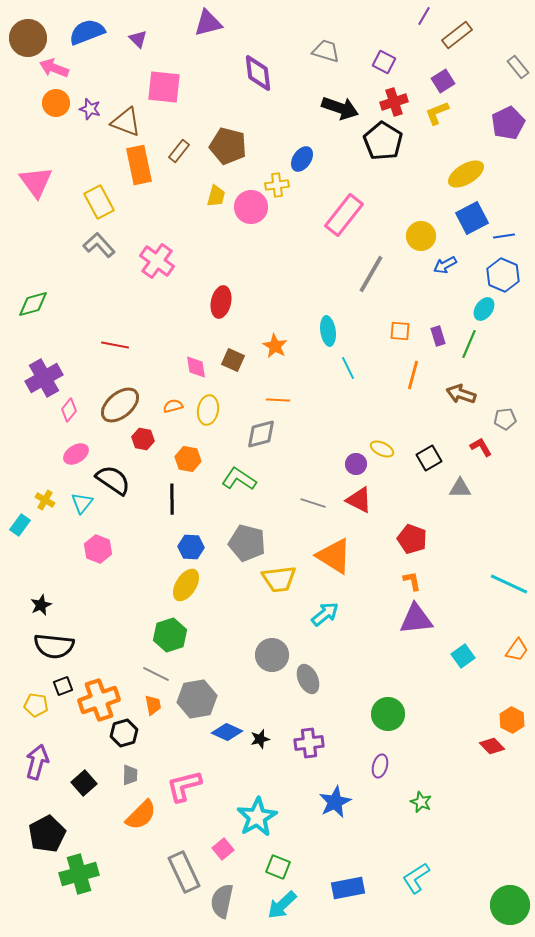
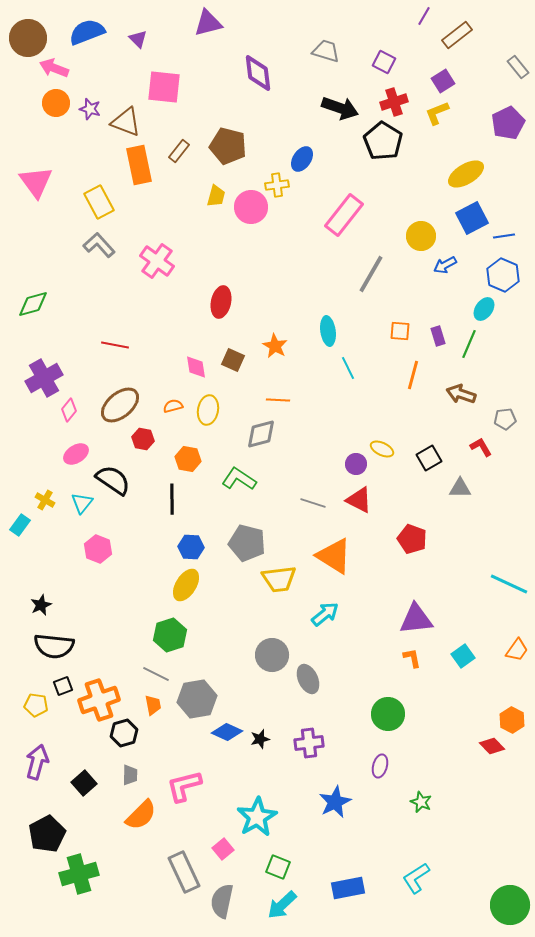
orange L-shape at (412, 581): moved 77 px down
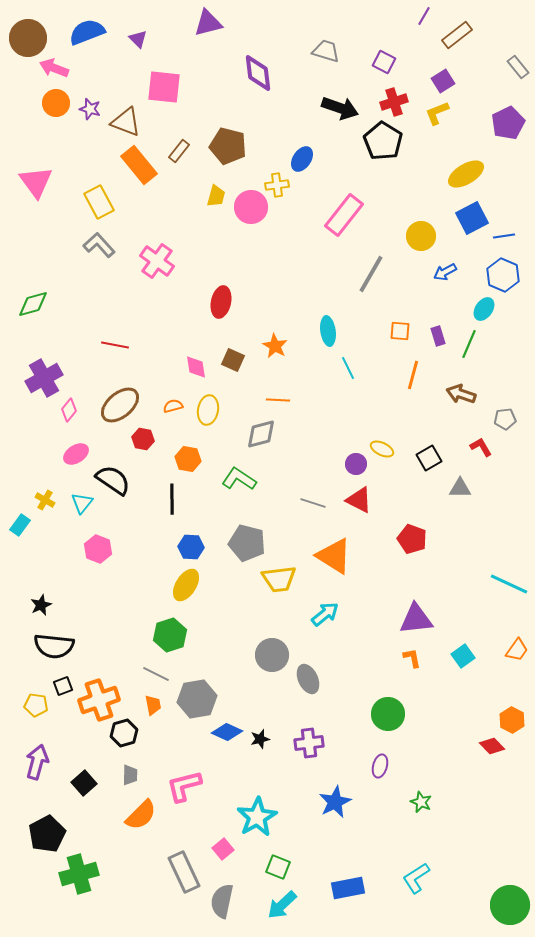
orange rectangle at (139, 165): rotated 27 degrees counterclockwise
blue arrow at (445, 265): moved 7 px down
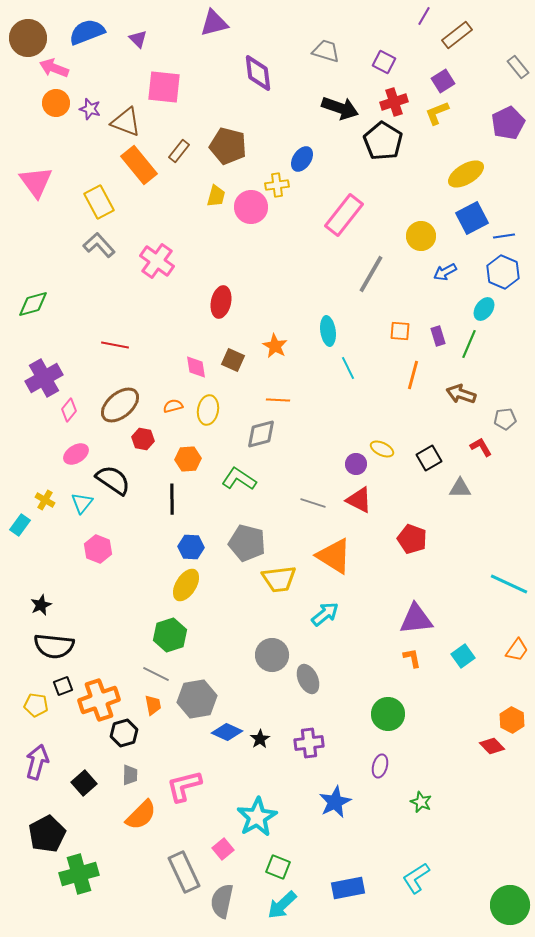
purple triangle at (208, 23): moved 6 px right
blue hexagon at (503, 275): moved 3 px up
orange hexagon at (188, 459): rotated 15 degrees counterclockwise
black star at (260, 739): rotated 18 degrees counterclockwise
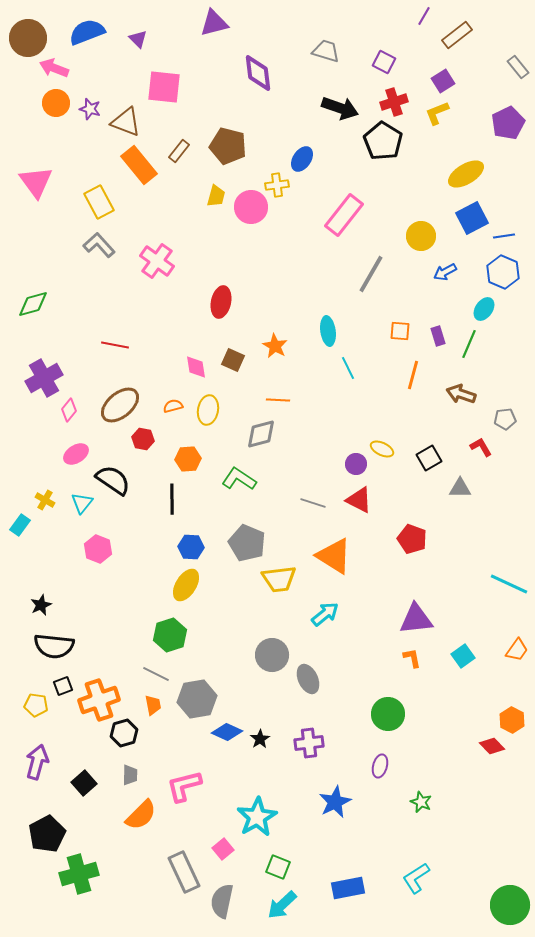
gray pentagon at (247, 543): rotated 9 degrees clockwise
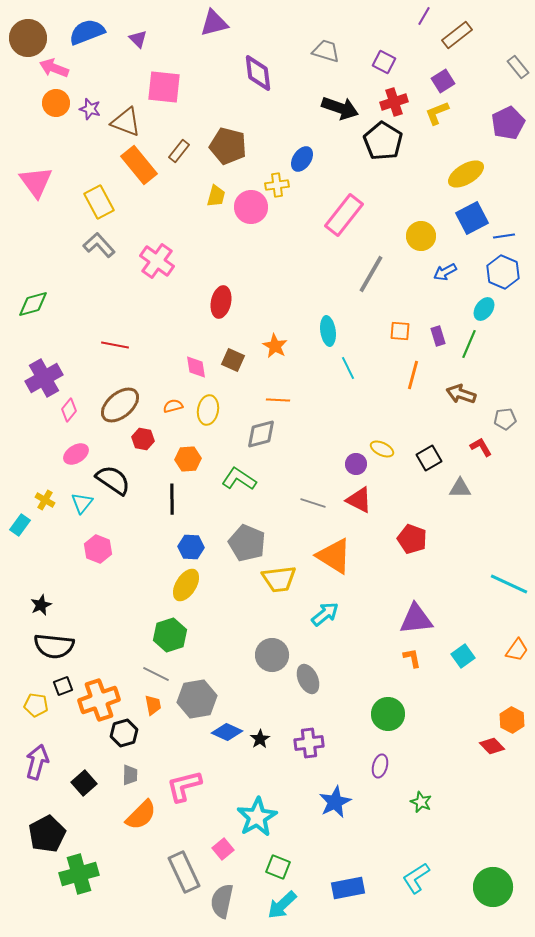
green circle at (510, 905): moved 17 px left, 18 px up
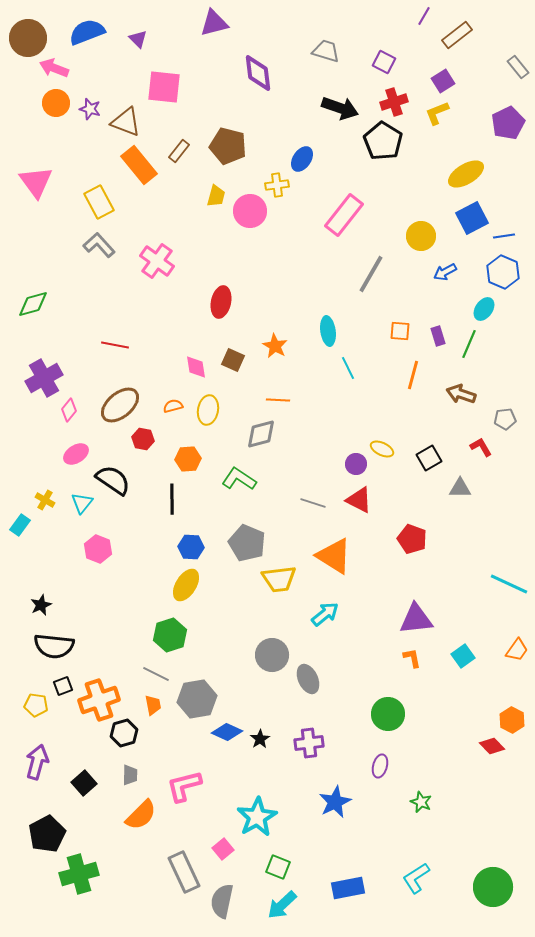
pink circle at (251, 207): moved 1 px left, 4 px down
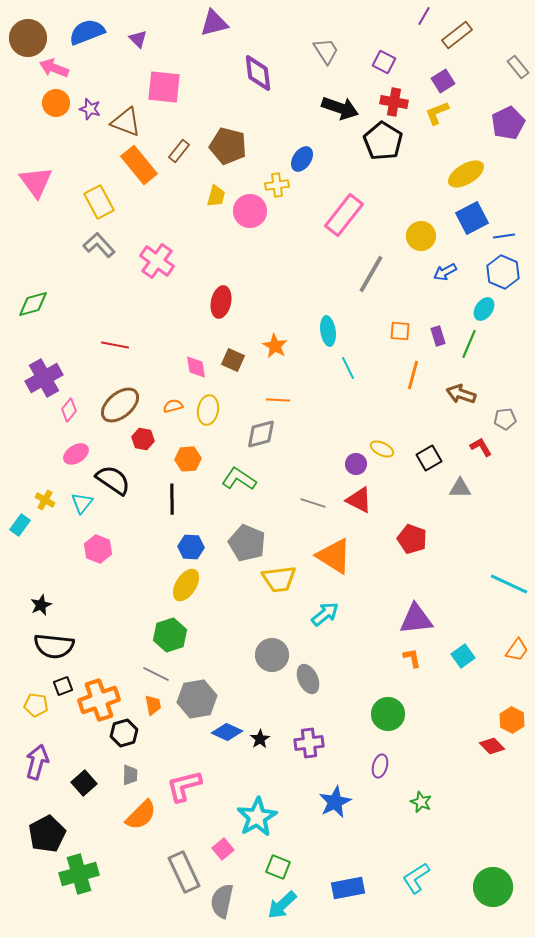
gray trapezoid at (326, 51): rotated 40 degrees clockwise
red cross at (394, 102): rotated 28 degrees clockwise
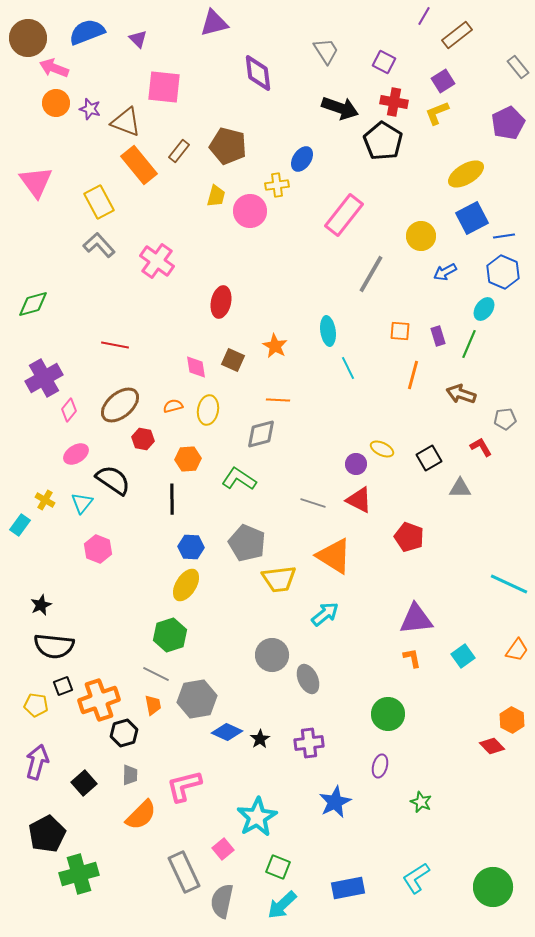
red pentagon at (412, 539): moved 3 px left, 2 px up
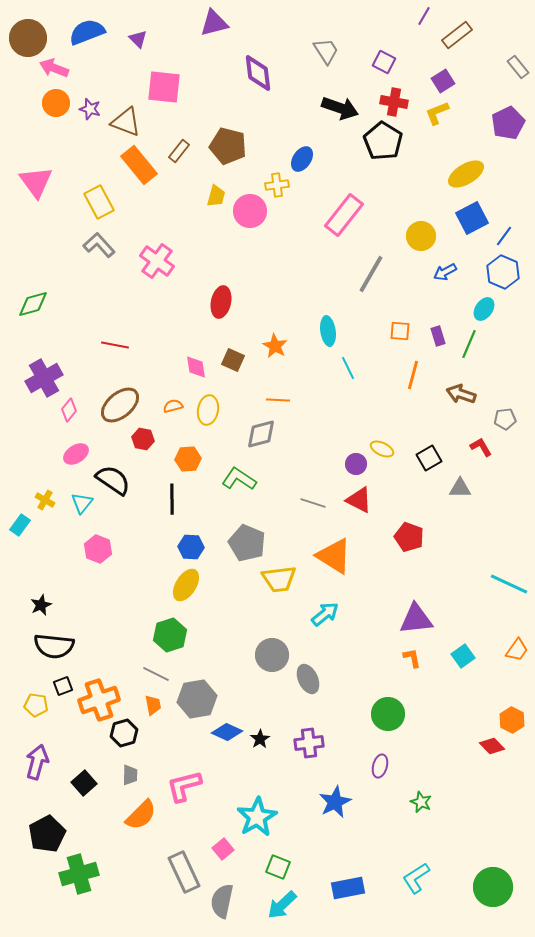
blue line at (504, 236): rotated 45 degrees counterclockwise
